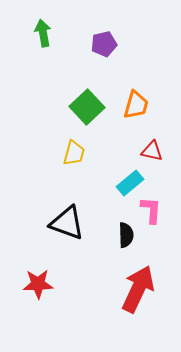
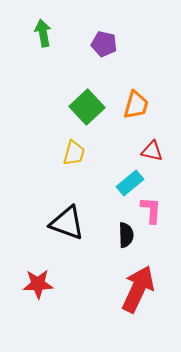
purple pentagon: rotated 25 degrees clockwise
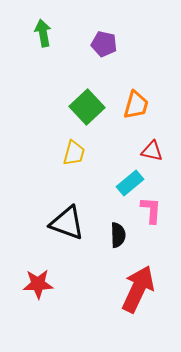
black semicircle: moved 8 px left
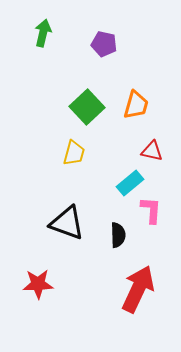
green arrow: rotated 24 degrees clockwise
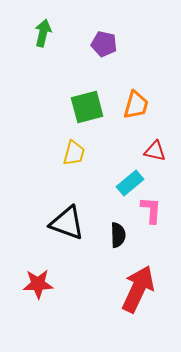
green square: rotated 28 degrees clockwise
red triangle: moved 3 px right
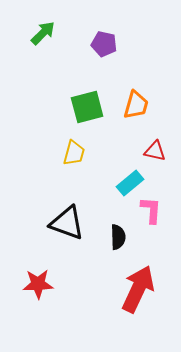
green arrow: rotated 32 degrees clockwise
black semicircle: moved 2 px down
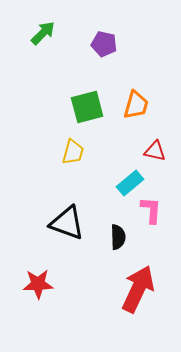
yellow trapezoid: moved 1 px left, 1 px up
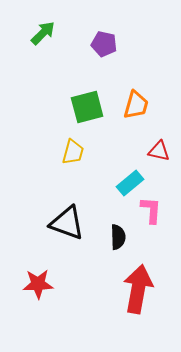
red triangle: moved 4 px right
red arrow: rotated 15 degrees counterclockwise
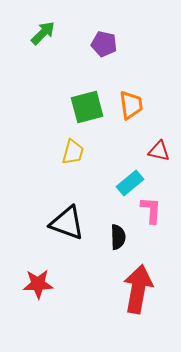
orange trapezoid: moved 5 px left; rotated 24 degrees counterclockwise
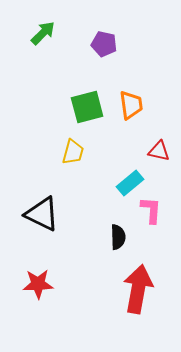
black triangle: moved 25 px left, 9 px up; rotated 6 degrees clockwise
